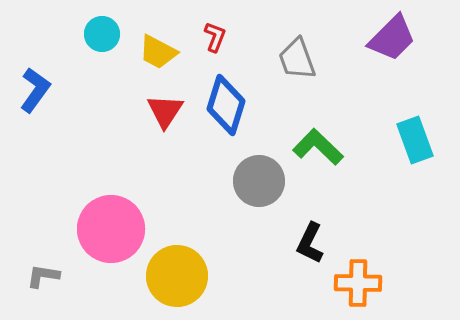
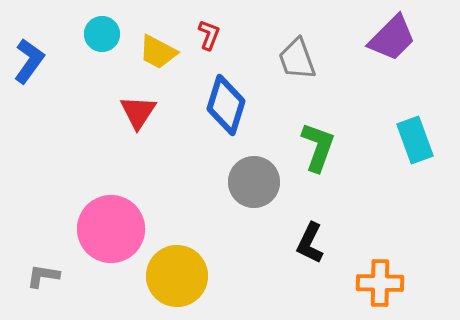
red L-shape: moved 6 px left, 2 px up
blue L-shape: moved 6 px left, 29 px up
red triangle: moved 27 px left, 1 px down
green L-shape: rotated 66 degrees clockwise
gray circle: moved 5 px left, 1 px down
orange cross: moved 22 px right
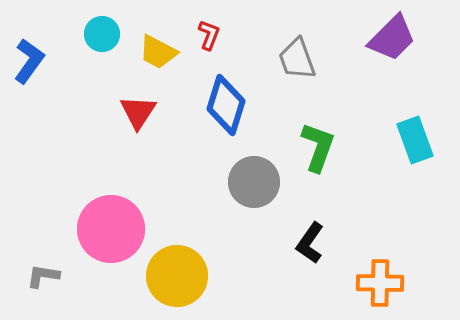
black L-shape: rotated 9 degrees clockwise
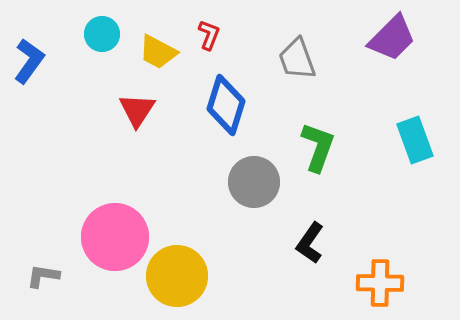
red triangle: moved 1 px left, 2 px up
pink circle: moved 4 px right, 8 px down
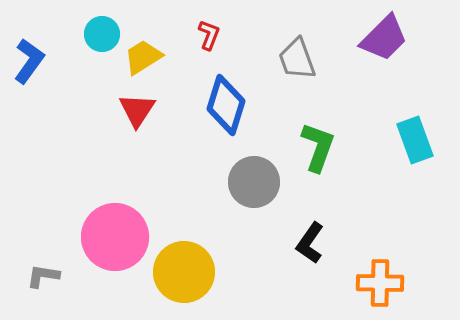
purple trapezoid: moved 8 px left
yellow trapezoid: moved 15 px left, 5 px down; rotated 120 degrees clockwise
yellow circle: moved 7 px right, 4 px up
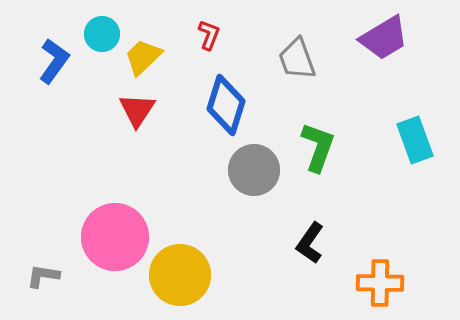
purple trapezoid: rotated 14 degrees clockwise
yellow trapezoid: rotated 12 degrees counterclockwise
blue L-shape: moved 25 px right
gray circle: moved 12 px up
yellow circle: moved 4 px left, 3 px down
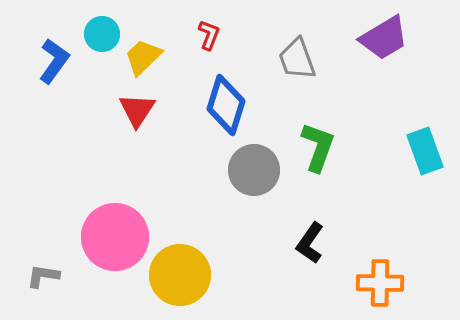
cyan rectangle: moved 10 px right, 11 px down
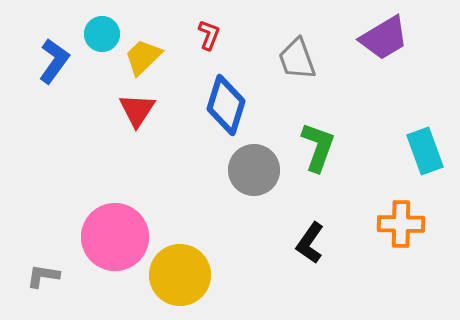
orange cross: moved 21 px right, 59 px up
